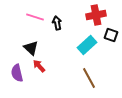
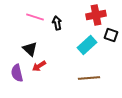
black triangle: moved 1 px left, 1 px down
red arrow: rotated 80 degrees counterclockwise
brown line: rotated 65 degrees counterclockwise
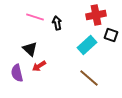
brown line: rotated 45 degrees clockwise
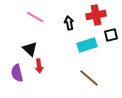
pink line: rotated 12 degrees clockwise
black arrow: moved 12 px right
black square: rotated 32 degrees counterclockwise
cyan rectangle: rotated 24 degrees clockwise
red arrow: rotated 64 degrees counterclockwise
